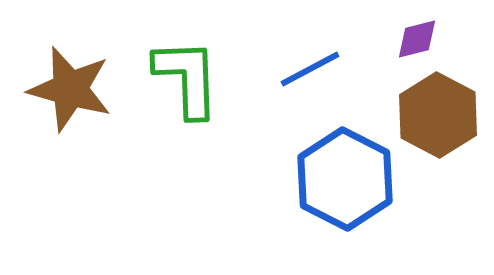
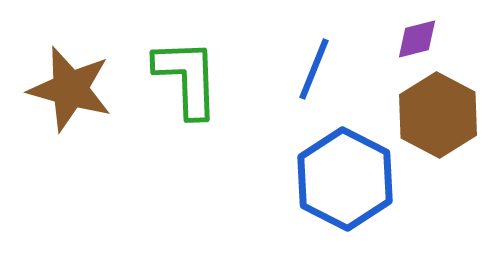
blue line: moved 4 px right; rotated 40 degrees counterclockwise
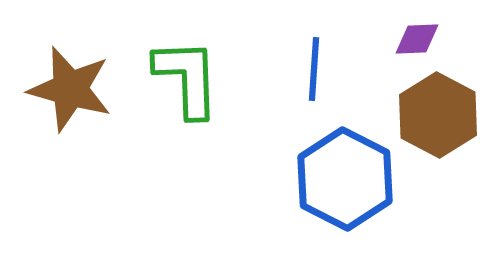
purple diamond: rotated 12 degrees clockwise
blue line: rotated 18 degrees counterclockwise
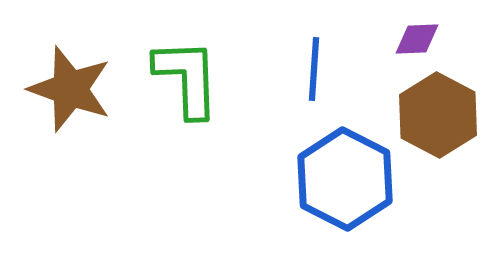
brown star: rotated 4 degrees clockwise
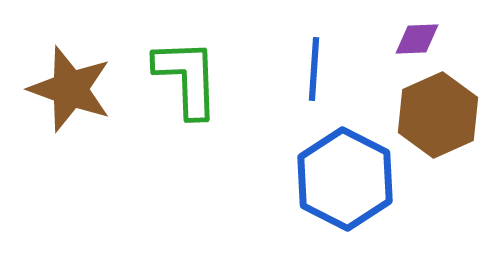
brown hexagon: rotated 8 degrees clockwise
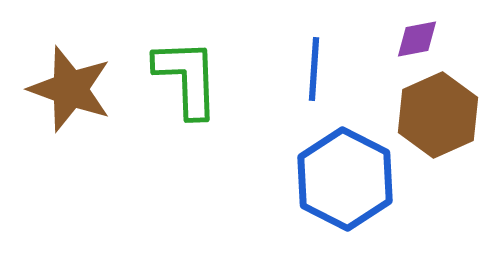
purple diamond: rotated 9 degrees counterclockwise
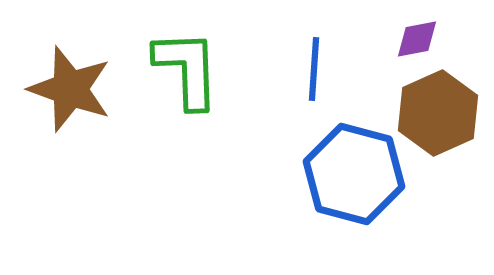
green L-shape: moved 9 px up
brown hexagon: moved 2 px up
blue hexagon: moved 9 px right, 5 px up; rotated 12 degrees counterclockwise
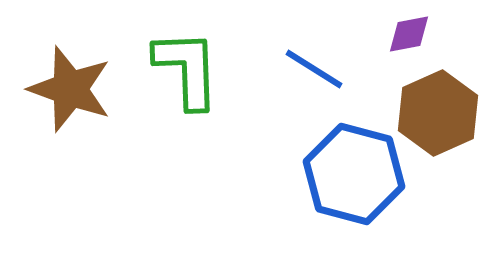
purple diamond: moved 8 px left, 5 px up
blue line: rotated 62 degrees counterclockwise
